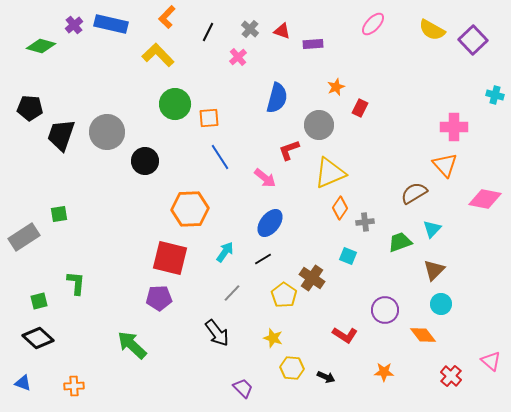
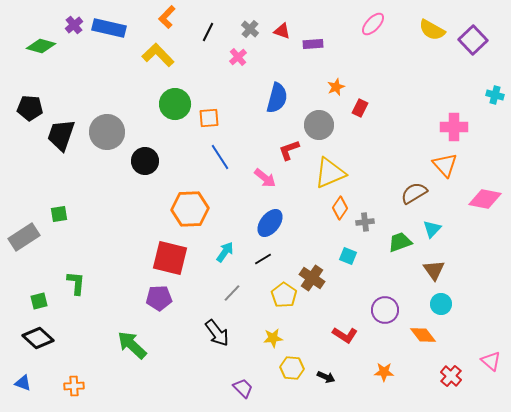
blue rectangle at (111, 24): moved 2 px left, 4 px down
brown triangle at (434, 270): rotated 20 degrees counterclockwise
yellow star at (273, 338): rotated 24 degrees counterclockwise
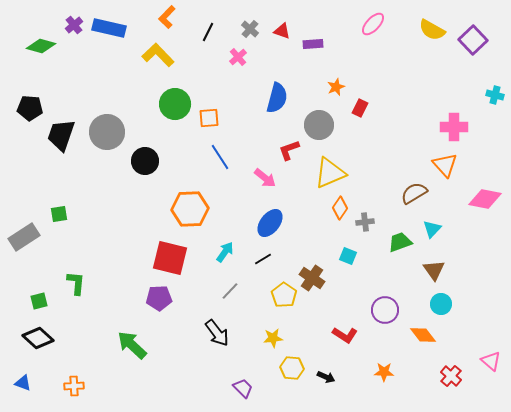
gray line at (232, 293): moved 2 px left, 2 px up
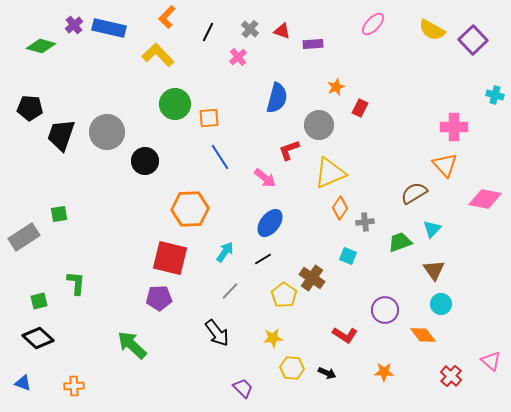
black arrow at (326, 377): moved 1 px right, 4 px up
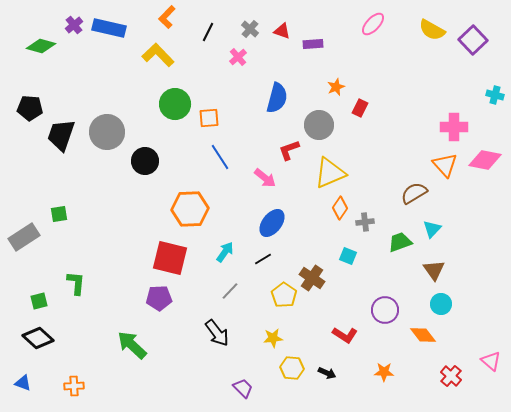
pink diamond at (485, 199): moved 39 px up
blue ellipse at (270, 223): moved 2 px right
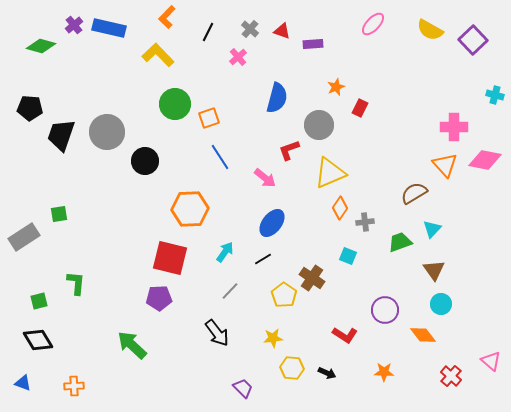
yellow semicircle at (432, 30): moved 2 px left
orange square at (209, 118): rotated 15 degrees counterclockwise
black diamond at (38, 338): moved 2 px down; rotated 16 degrees clockwise
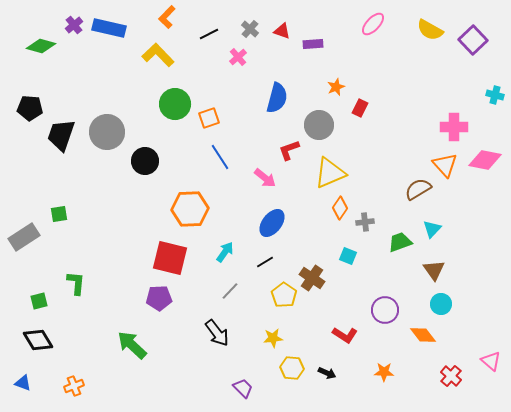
black line at (208, 32): moved 1 px right, 2 px down; rotated 36 degrees clockwise
brown semicircle at (414, 193): moved 4 px right, 4 px up
black line at (263, 259): moved 2 px right, 3 px down
orange cross at (74, 386): rotated 18 degrees counterclockwise
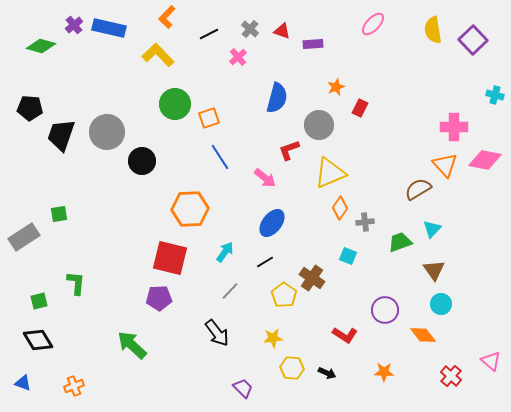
yellow semicircle at (430, 30): moved 3 px right; rotated 52 degrees clockwise
black circle at (145, 161): moved 3 px left
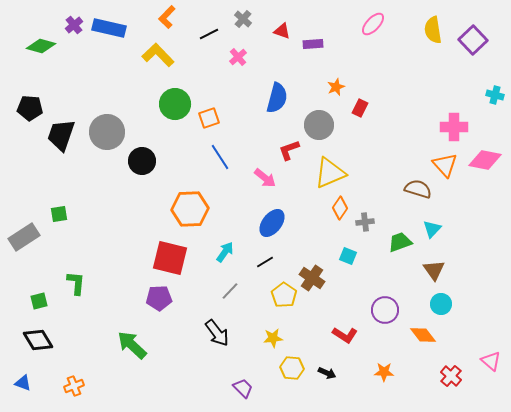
gray cross at (250, 29): moved 7 px left, 10 px up
brown semicircle at (418, 189): rotated 48 degrees clockwise
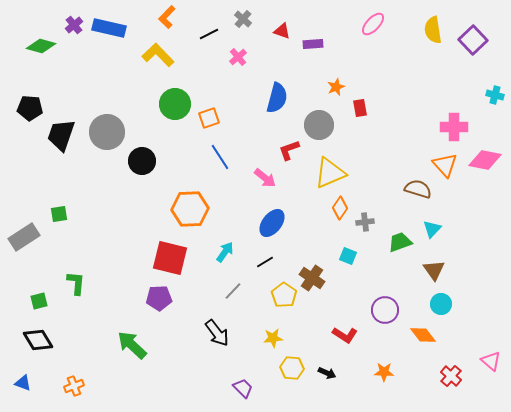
red rectangle at (360, 108): rotated 36 degrees counterclockwise
gray line at (230, 291): moved 3 px right
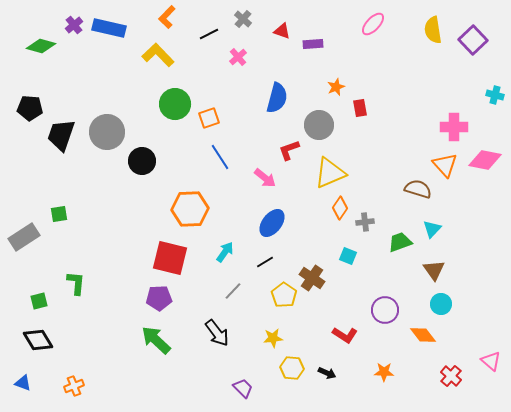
green arrow at (132, 345): moved 24 px right, 5 px up
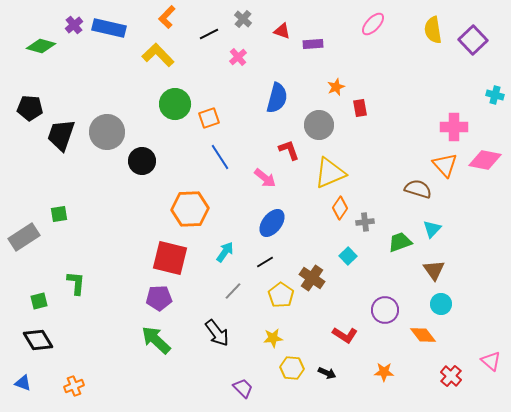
red L-shape at (289, 150): rotated 90 degrees clockwise
cyan square at (348, 256): rotated 24 degrees clockwise
yellow pentagon at (284, 295): moved 3 px left
